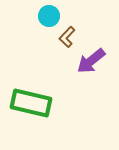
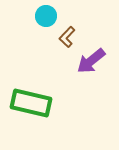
cyan circle: moved 3 px left
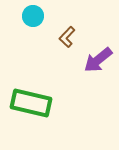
cyan circle: moved 13 px left
purple arrow: moved 7 px right, 1 px up
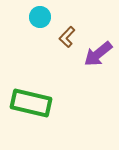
cyan circle: moved 7 px right, 1 px down
purple arrow: moved 6 px up
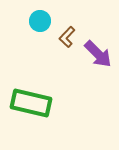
cyan circle: moved 4 px down
purple arrow: rotated 96 degrees counterclockwise
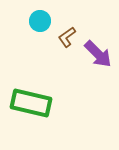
brown L-shape: rotated 10 degrees clockwise
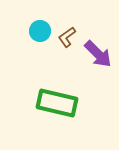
cyan circle: moved 10 px down
green rectangle: moved 26 px right
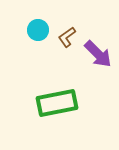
cyan circle: moved 2 px left, 1 px up
green rectangle: rotated 24 degrees counterclockwise
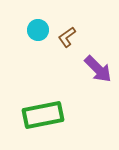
purple arrow: moved 15 px down
green rectangle: moved 14 px left, 12 px down
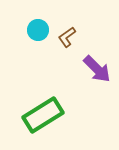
purple arrow: moved 1 px left
green rectangle: rotated 21 degrees counterclockwise
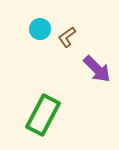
cyan circle: moved 2 px right, 1 px up
green rectangle: rotated 30 degrees counterclockwise
